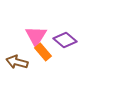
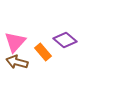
pink triangle: moved 21 px left, 6 px down; rotated 10 degrees clockwise
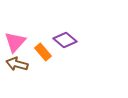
brown arrow: moved 2 px down
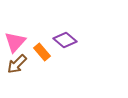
orange rectangle: moved 1 px left
brown arrow: rotated 60 degrees counterclockwise
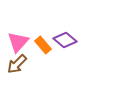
pink triangle: moved 3 px right
orange rectangle: moved 1 px right, 7 px up
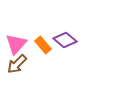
pink triangle: moved 2 px left, 2 px down
